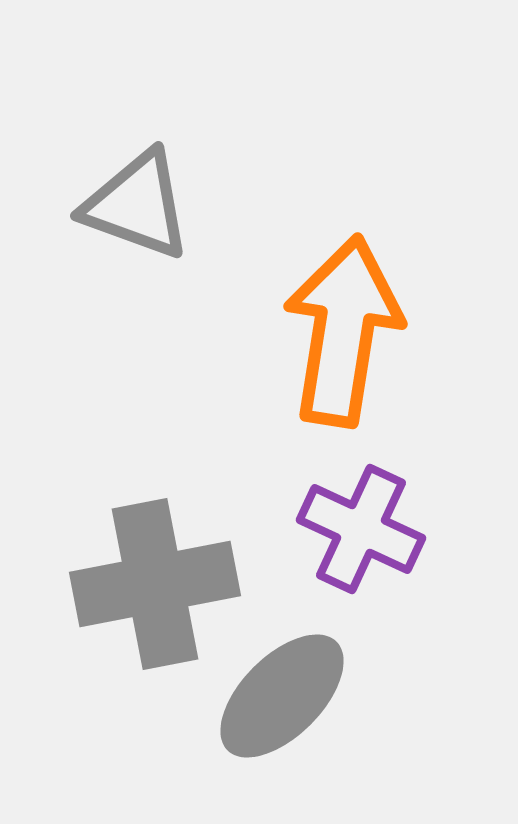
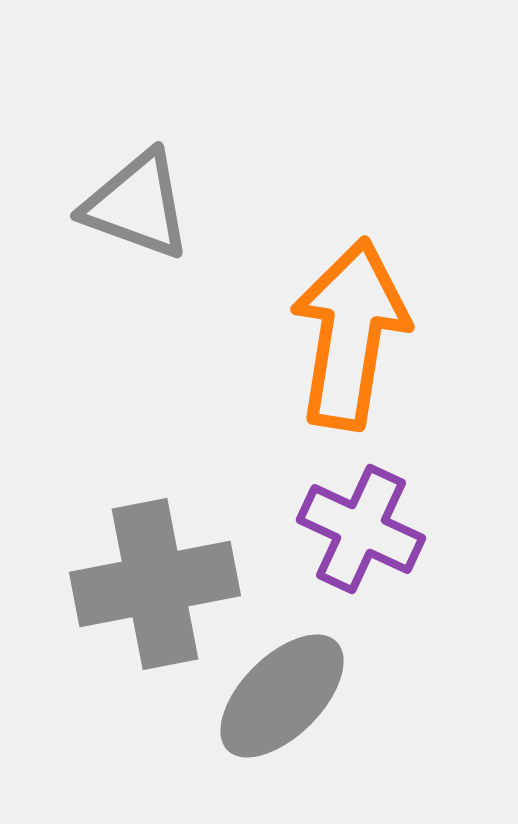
orange arrow: moved 7 px right, 3 px down
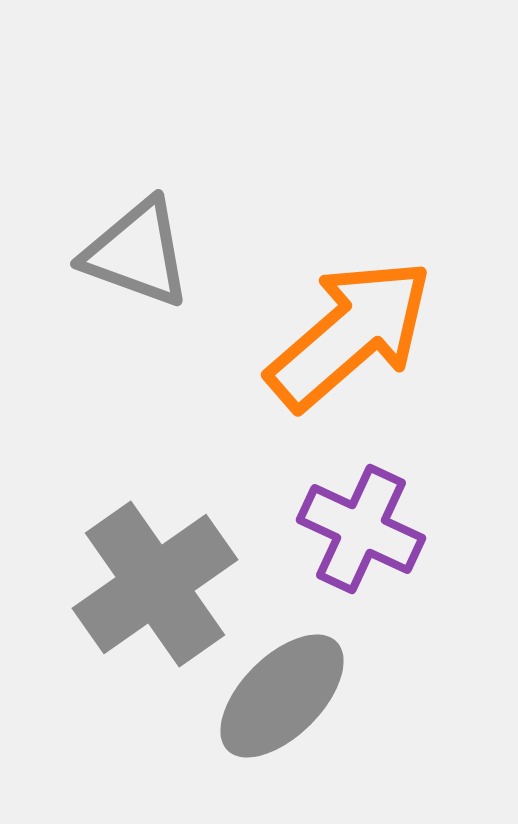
gray triangle: moved 48 px down
orange arrow: rotated 40 degrees clockwise
gray cross: rotated 24 degrees counterclockwise
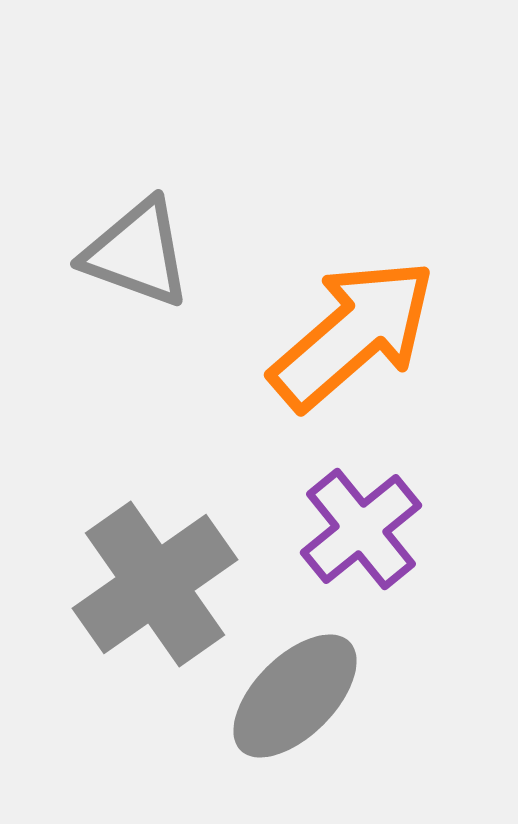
orange arrow: moved 3 px right
purple cross: rotated 26 degrees clockwise
gray ellipse: moved 13 px right
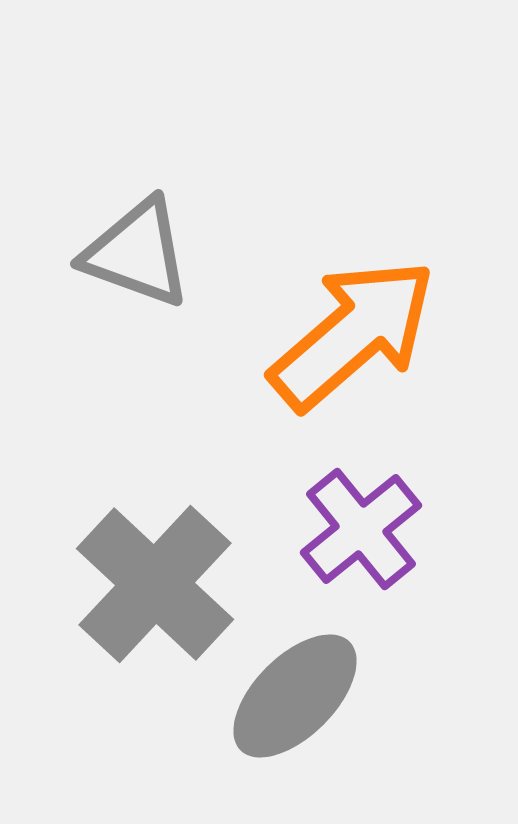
gray cross: rotated 12 degrees counterclockwise
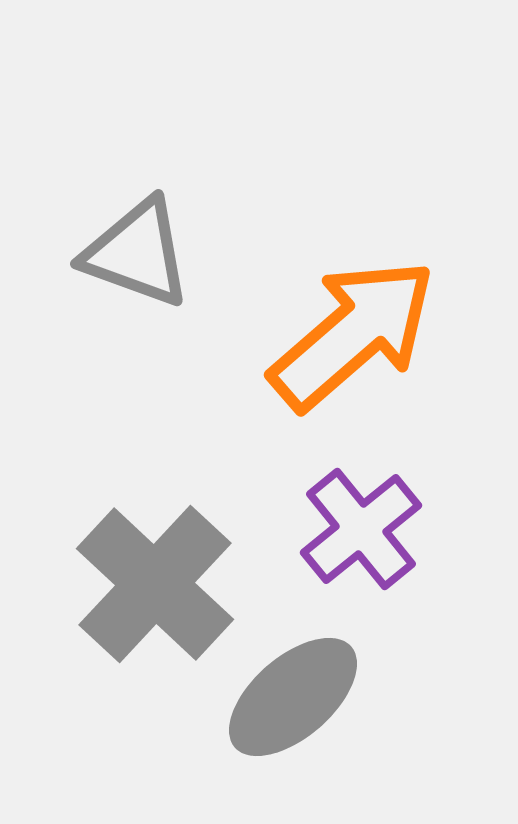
gray ellipse: moved 2 px left, 1 px down; rotated 4 degrees clockwise
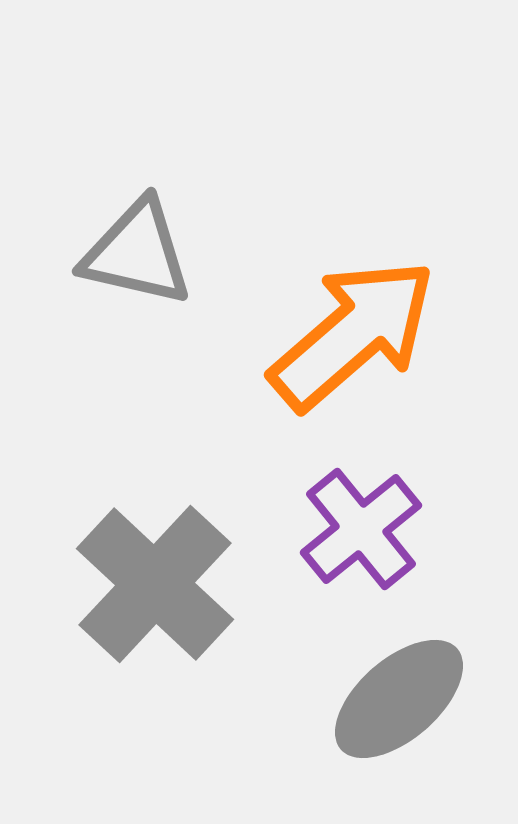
gray triangle: rotated 7 degrees counterclockwise
gray ellipse: moved 106 px right, 2 px down
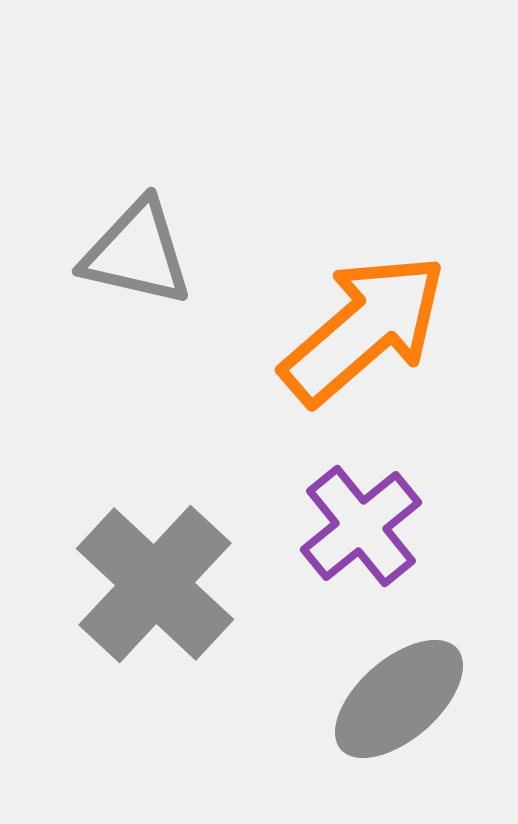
orange arrow: moved 11 px right, 5 px up
purple cross: moved 3 px up
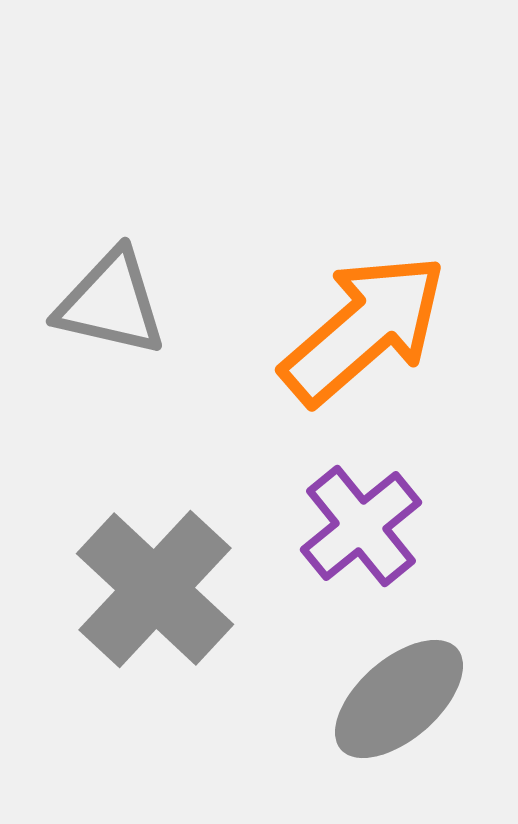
gray triangle: moved 26 px left, 50 px down
gray cross: moved 5 px down
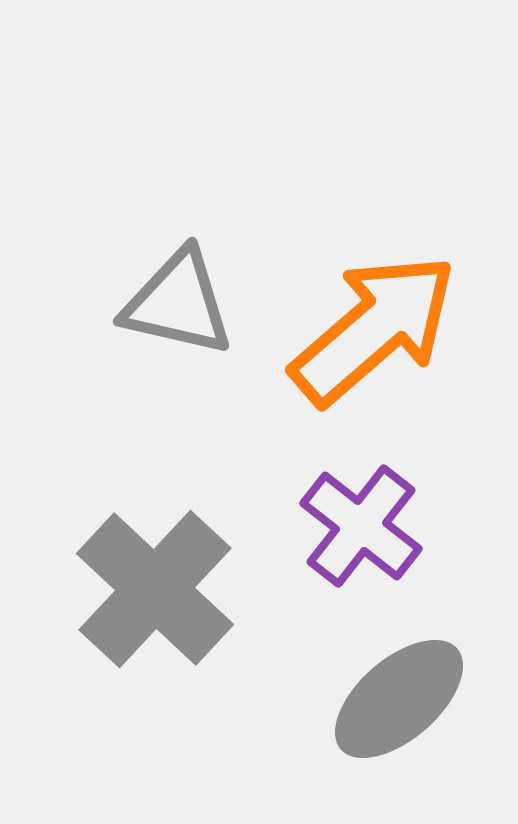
gray triangle: moved 67 px right
orange arrow: moved 10 px right
purple cross: rotated 13 degrees counterclockwise
